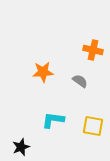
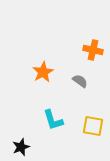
orange star: rotated 25 degrees counterclockwise
cyan L-shape: rotated 115 degrees counterclockwise
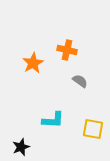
orange cross: moved 26 px left
orange star: moved 10 px left, 9 px up
cyan L-shape: rotated 70 degrees counterclockwise
yellow square: moved 3 px down
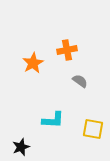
orange cross: rotated 24 degrees counterclockwise
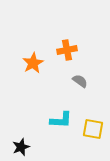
cyan L-shape: moved 8 px right
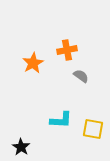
gray semicircle: moved 1 px right, 5 px up
black star: rotated 18 degrees counterclockwise
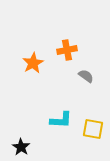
gray semicircle: moved 5 px right
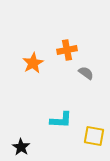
gray semicircle: moved 3 px up
yellow square: moved 1 px right, 7 px down
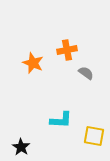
orange star: rotated 20 degrees counterclockwise
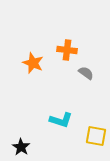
orange cross: rotated 18 degrees clockwise
cyan L-shape: rotated 15 degrees clockwise
yellow square: moved 2 px right
